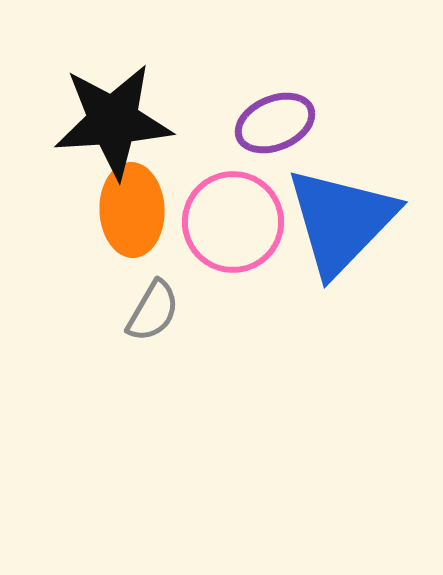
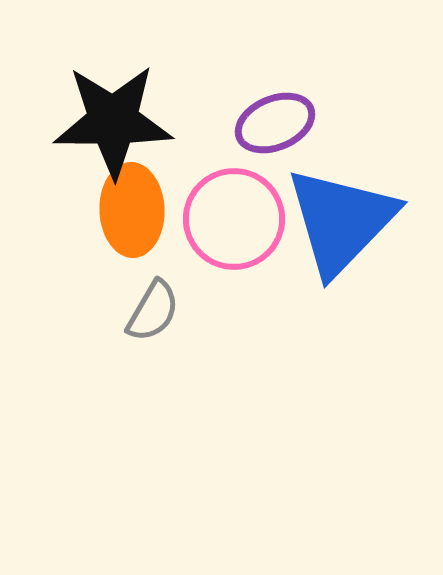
black star: rotated 4 degrees clockwise
pink circle: moved 1 px right, 3 px up
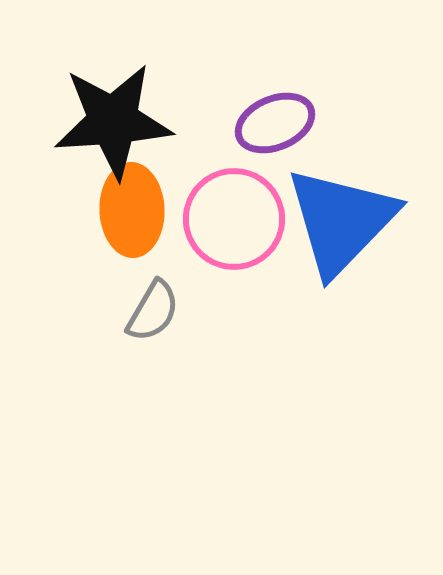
black star: rotated 4 degrees counterclockwise
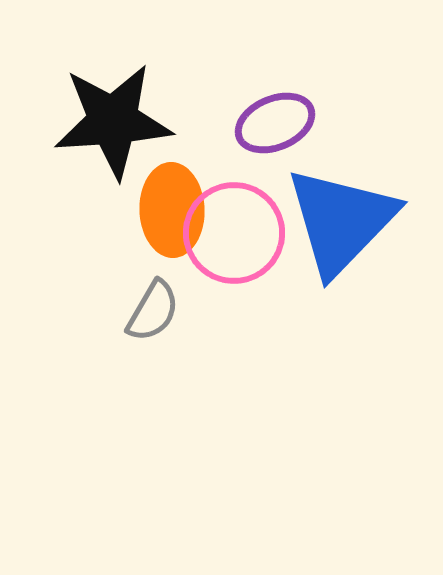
orange ellipse: moved 40 px right
pink circle: moved 14 px down
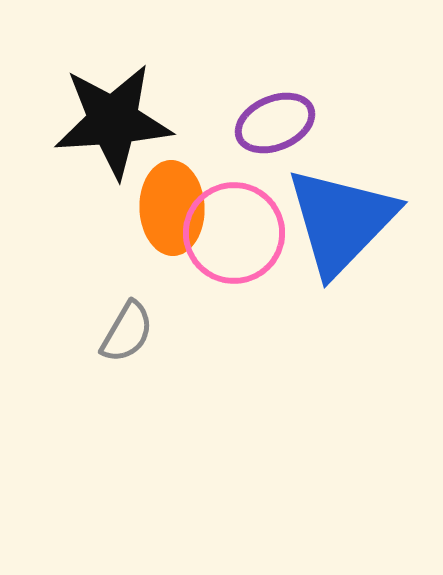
orange ellipse: moved 2 px up
gray semicircle: moved 26 px left, 21 px down
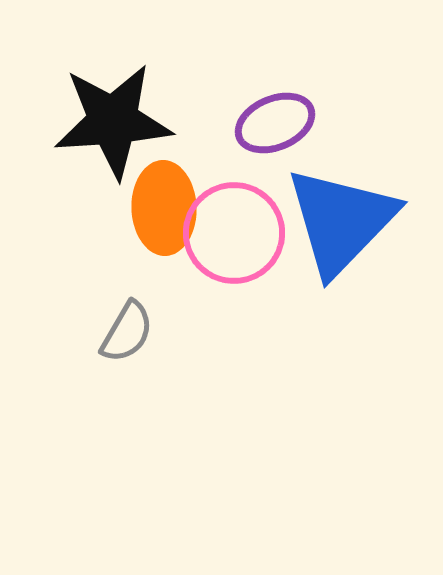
orange ellipse: moved 8 px left
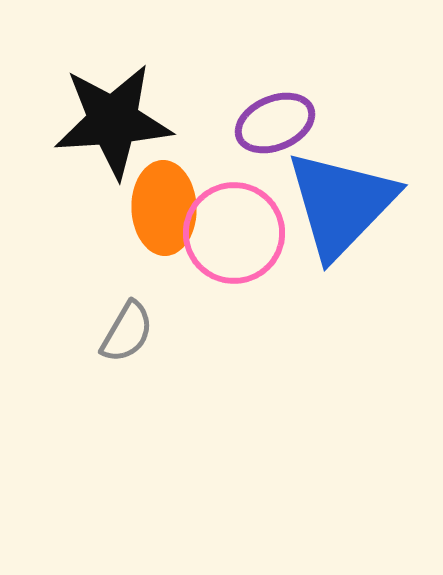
blue triangle: moved 17 px up
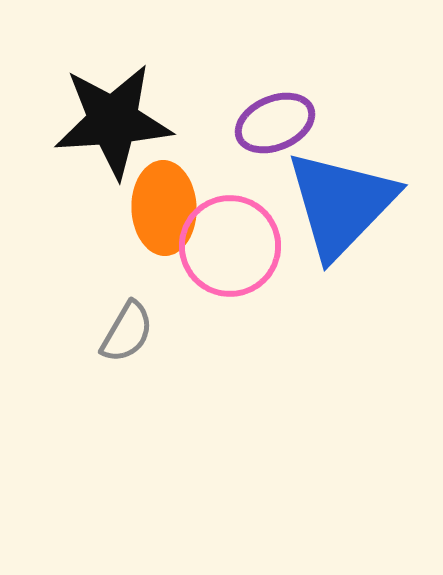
pink circle: moved 4 px left, 13 px down
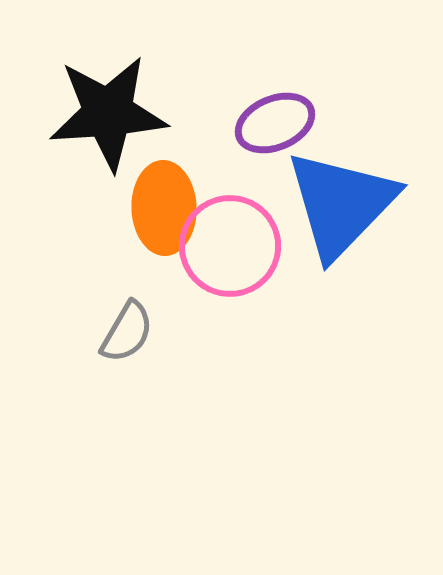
black star: moved 5 px left, 8 px up
